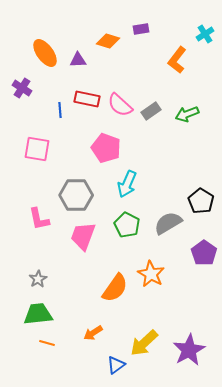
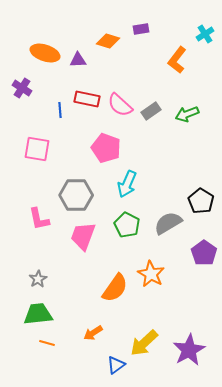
orange ellipse: rotated 36 degrees counterclockwise
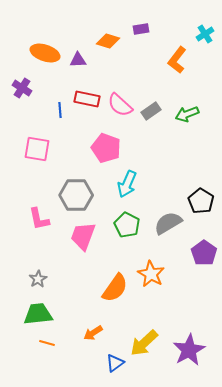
blue triangle: moved 1 px left, 2 px up
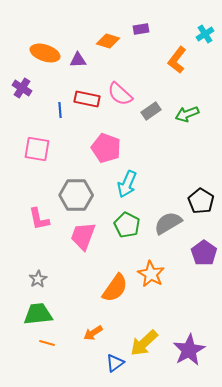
pink semicircle: moved 11 px up
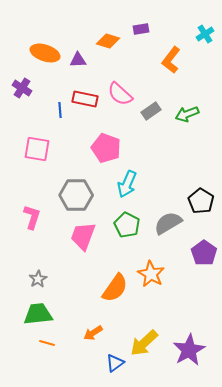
orange L-shape: moved 6 px left
red rectangle: moved 2 px left
pink L-shape: moved 7 px left, 2 px up; rotated 150 degrees counterclockwise
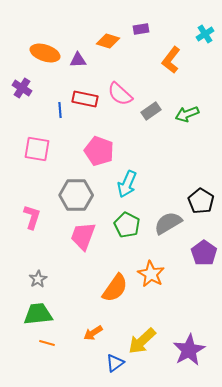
pink pentagon: moved 7 px left, 3 px down
yellow arrow: moved 2 px left, 2 px up
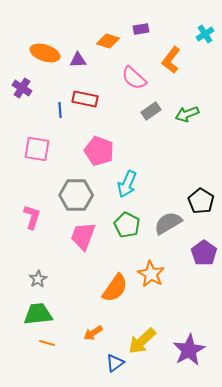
pink semicircle: moved 14 px right, 16 px up
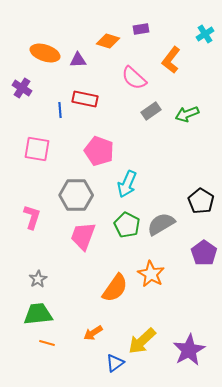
gray semicircle: moved 7 px left, 1 px down
